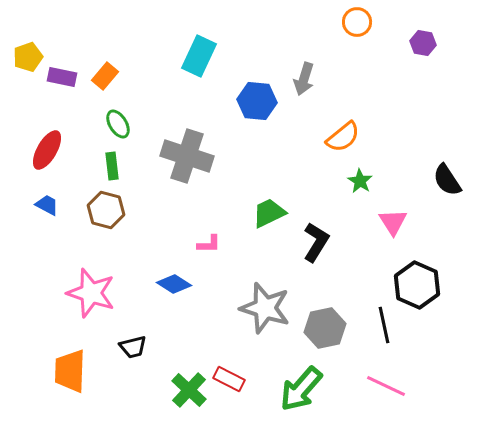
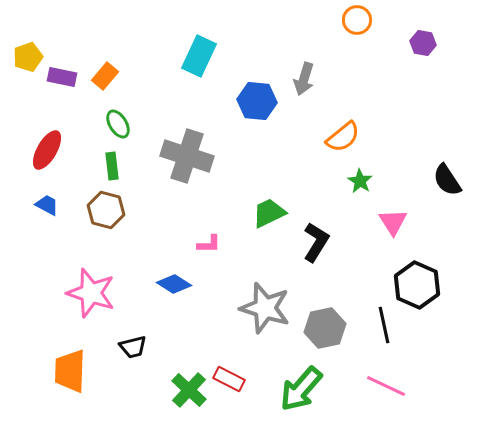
orange circle: moved 2 px up
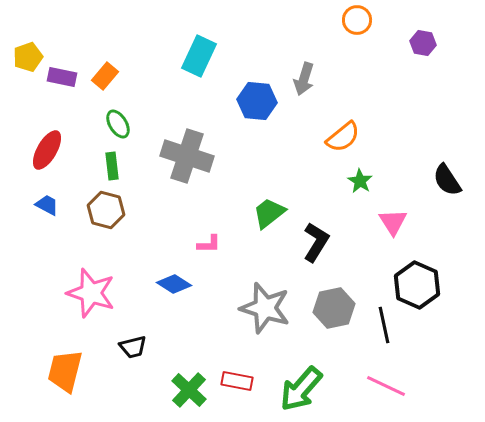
green trapezoid: rotated 12 degrees counterclockwise
gray hexagon: moved 9 px right, 20 px up
orange trapezoid: moved 5 px left; rotated 12 degrees clockwise
red rectangle: moved 8 px right, 2 px down; rotated 16 degrees counterclockwise
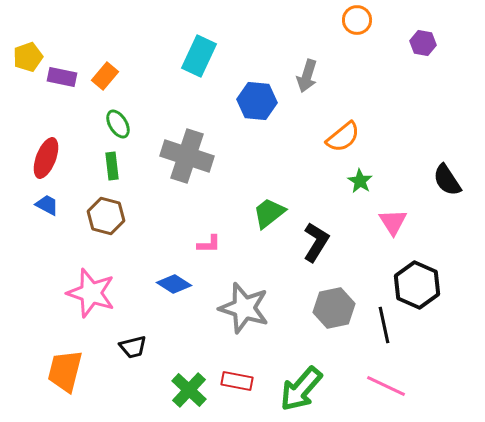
gray arrow: moved 3 px right, 3 px up
red ellipse: moved 1 px left, 8 px down; rotated 9 degrees counterclockwise
brown hexagon: moved 6 px down
gray star: moved 21 px left
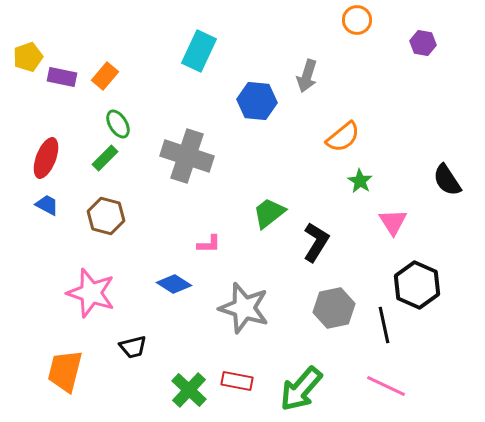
cyan rectangle: moved 5 px up
green rectangle: moved 7 px left, 8 px up; rotated 52 degrees clockwise
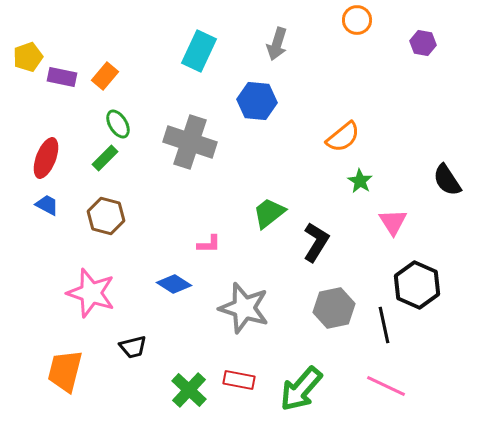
gray arrow: moved 30 px left, 32 px up
gray cross: moved 3 px right, 14 px up
red rectangle: moved 2 px right, 1 px up
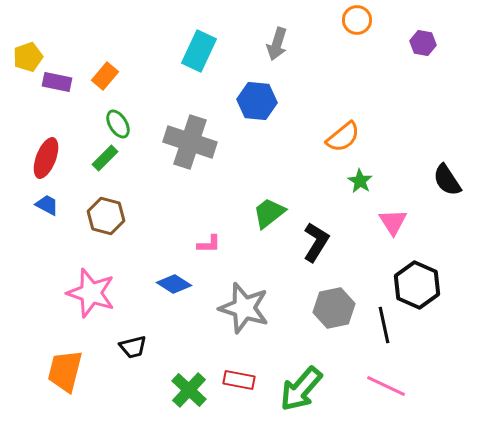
purple rectangle: moved 5 px left, 5 px down
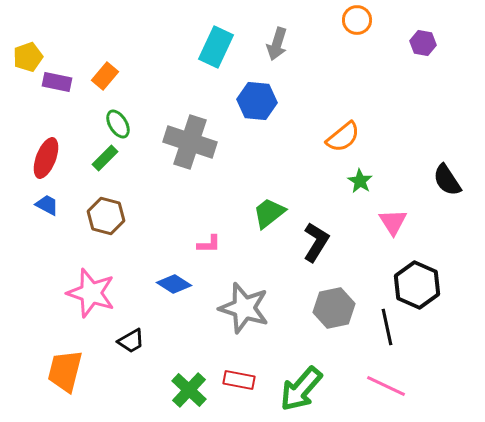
cyan rectangle: moved 17 px right, 4 px up
black line: moved 3 px right, 2 px down
black trapezoid: moved 2 px left, 6 px up; rotated 16 degrees counterclockwise
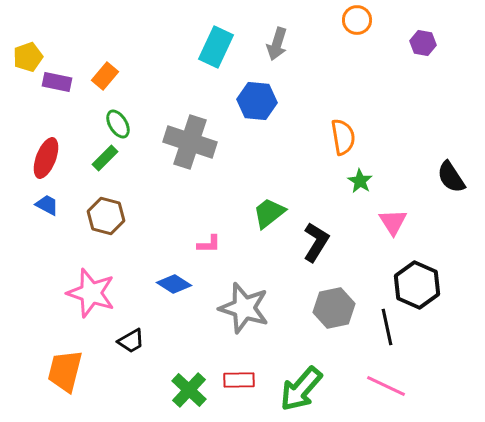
orange semicircle: rotated 60 degrees counterclockwise
black semicircle: moved 4 px right, 3 px up
red rectangle: rotated 12 degrees counterclockwise
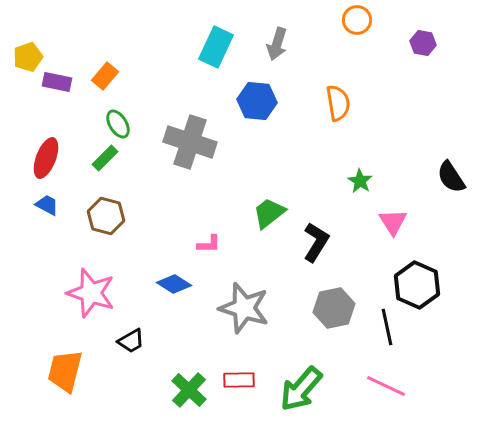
orange semicircle: moved 5 px left, 34 px up
